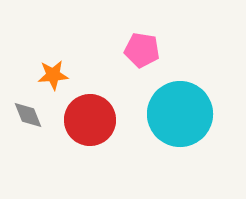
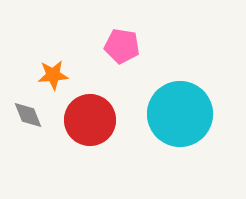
pink pentagon: moved 20 px left, 4 px up
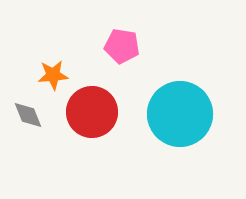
red circle: moved 2 px right, 8 px up
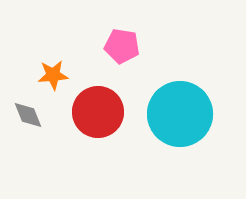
red circle: moved 6 px right
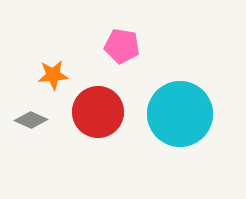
gray diamond: moved 3 px right, 5 px down; rotated 44 degrees counterclockwise
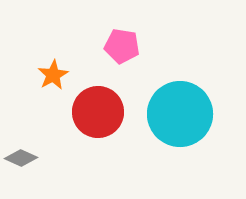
orange star: rotated 24 degrees counterclockwise
gray diamond: moved 10 px left, 38 px down
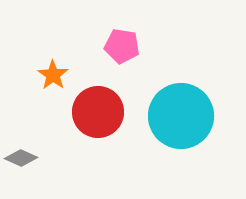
orange star: rotated 8 degrees counterclockwise
cyan circle: moved 1 px right, 2 px down
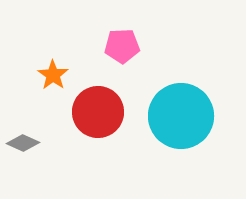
pink pentagon: rotated 12 degrees counterclockwise
gray diamond: moved 2 px right, 15 px up
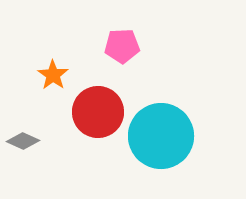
cyan circle: moved 20 px left, 20 px down
gray diamond: moved 2 px up
